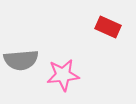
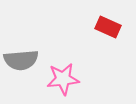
pink star: moved 4 px down
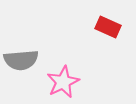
pink star: moved 3 px down; rotated 20 degrees counterclockwise
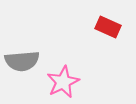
gray semicircle: moved 1 px right, 1 px down
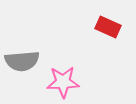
pink star: rotated 24 degrees clockwise
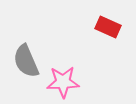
gray semicircle: moved 4 px right; rotated 72 degrees clockwise
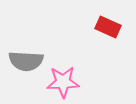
gray semicircle: rotated 64 degrees counterclockwise
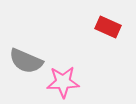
gray semicircle: rotated 20 degrees clockwise
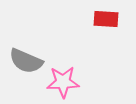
red rectangle: moved 2 px left, 8 px up; rotated 20 degrees counterclockwise
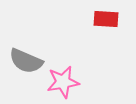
pink star: rotated 8 degrees counterclockwise
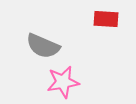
gray semicircle: moved 17 px right, 15 px up
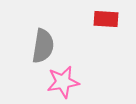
gray semicircle: rotated 104 degrees counterclockwise
